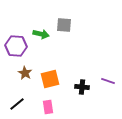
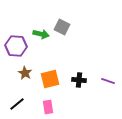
gray square: moved 2 px left, 2 px down; rotated 21 degrees clockwise
black cross: moved 3 px left, 7 px up
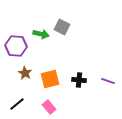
pink rectangle: moved 1 px right; rotated 32 degrees counterclockwise
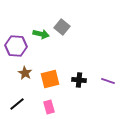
gray square: rotated 14 degrees clockwise
pink rectangle: rotated 24 degrees clockwise
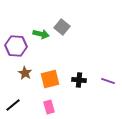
black line: moved 4 px left, 1 px down
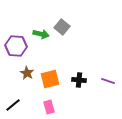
brown star: moved 2 px right
